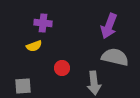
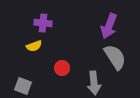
gray semicircle: rotated 44 degrees clockwise
gray square: rotated 24 degrees clockwise
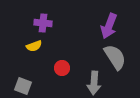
gray arrow: rotated 10 degrees clockwise
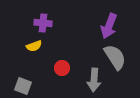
gray arrow: moved 3 px up
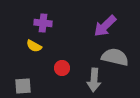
purple arrow: moved 4 px left; rotated 25 degrees clockwise
yellow semicircle: rotated 49 degrees clockwise
gray semicircle: rotated 44 degrees counterclockwise
gray square: rotated 24 degrees counterclockwise
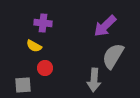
gray semicircle: moved 2 px left, 1 px up; rotated 72 degrees counterclockwise
red circle: moved 17 px left
gray square: moved 1 px up
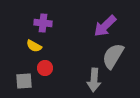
gray square: moved 1 px right, 4 px up
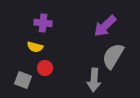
yellow semicircle: moved 1 px right, 1 px down; rotated 14 degrees counterclockwise
gray square: moved 1 px left, 1 px up; rotated 24 degrees clockwise
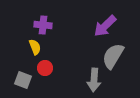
purple cross: moved 2 px down
yellow semicircle: rotated 126 degrees counterclockwise
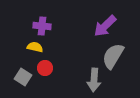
purple cross: moved 1 px left, 1 px down
yellow semicircle: rotated 56 degrees counterclockwise
gray square: moved 3 px up; rotated 12 degrees clockwise
